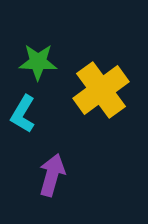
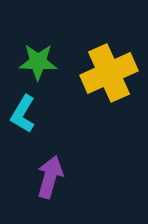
yellow cross: moved 8 px right, 17 px up; rotated 12 degrees clockwise
purple arrow: moved 2 px left, 2 px down
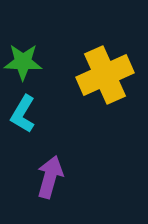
green star: moved 15 px left
yellow cross: moved 4 px left, 2 px down
